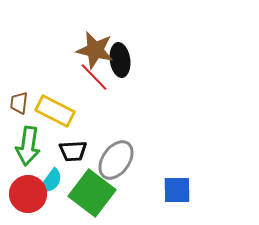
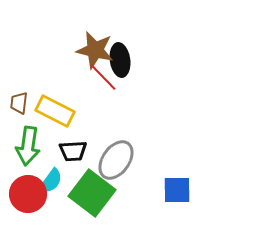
red line: moved 9 px right
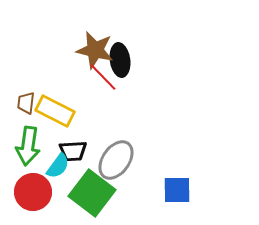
brown trapezoid: moved 7 px right
cyan semicircle: moved 7 px right, 15 px up
red circle: moved 5 px right, 2 px up
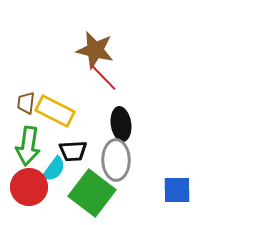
black ellipse: moved 1 px right, 64 px down
gray ellipse: rotated 36 degrees counterclockwise
cyan semicircle: moved 4 px left, 3 px down
red circle: moved 4 px left, 5 px up
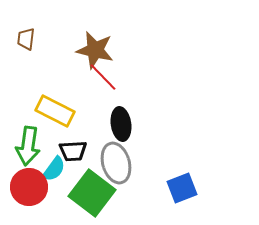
brown trapezoid: moved 64 px up
gray ellipse: moved 3 px down; rotated 15 degrees counterclockwise
blue square: moved 5 px right, 2 px up; rotated 20 degrees counterclockwise
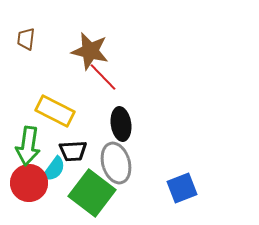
brown star: moved 5 px left, 1 px down
red circle: moved 4 px up
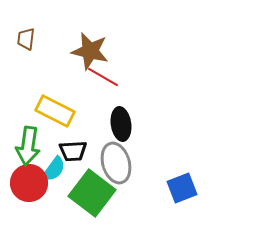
red line: rotated 16 degrees counterclockwise
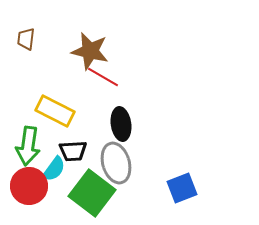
red circle: moved 3 px down
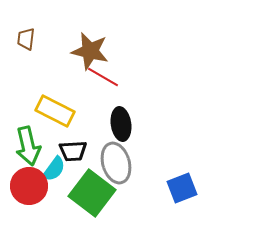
green arrow: rotated 21 degrees counterclockwise
